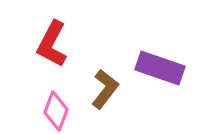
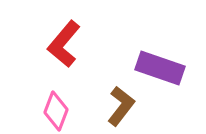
red L-shape: moved 12 px right; rotated 12 degrees clockwise
brown L-shape: moved 16 px right, 17 px down
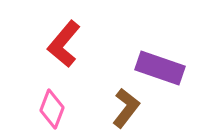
brown L-shape: moved 5 px right, 2 px down
pink diamond: moved 4 px left, 2 px up
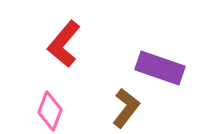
pink diamond: moved 2 px left, 2 px down
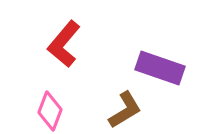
brown L-shape: moved 1 px left, 2 px down; rotated 21 degrees clockwise
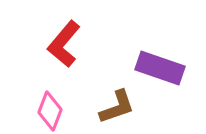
brown L-shape: moved 8 px left, 3 px up; rotated 12 degrees clockwise
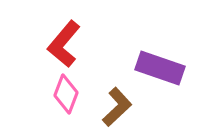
brown L-shape: rotated 24 degrees counterclockwise
pink diamond: moved 16 px right, 17 px up
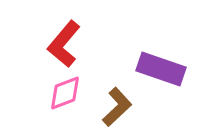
purple rectangle: moved 1 px right, 1 px down
pink diamond: moved 1 px left, 1 px up; rotated 48 degrees clockwise
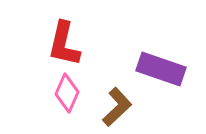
red L-shape: rotated 27 degrees counterclockwise
pink diamond: moved 2 px right; rotated 45 degrees counterclockwise
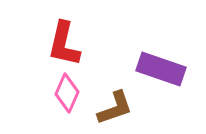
brown L-shape: moved 2 px left, 1 px down; rotated 24 degrees clockwise
